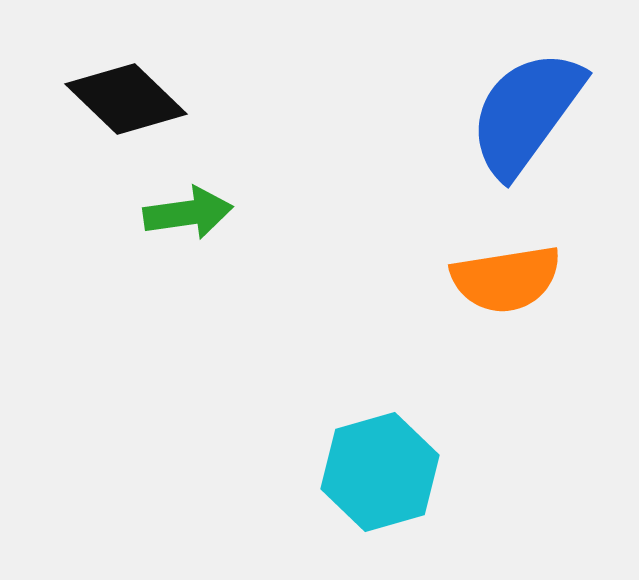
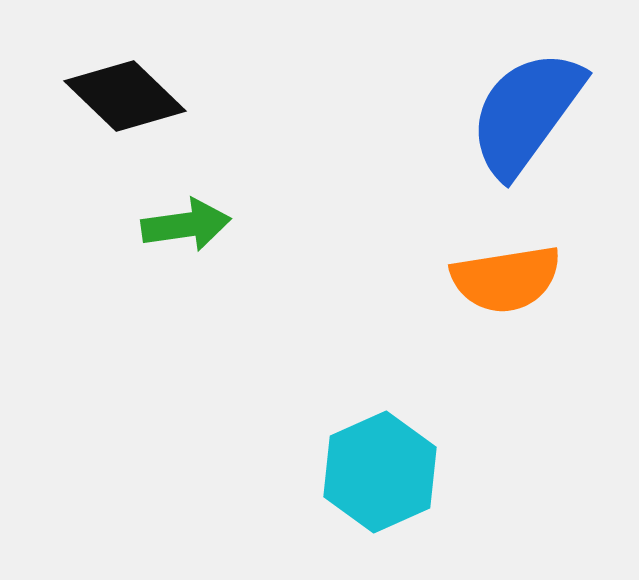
black diamond: moved 1 px left, 3 px up
green arrow: moved 2 px left, 12 px down
cyan hexagon: rotated 8 degrees counterclockwise
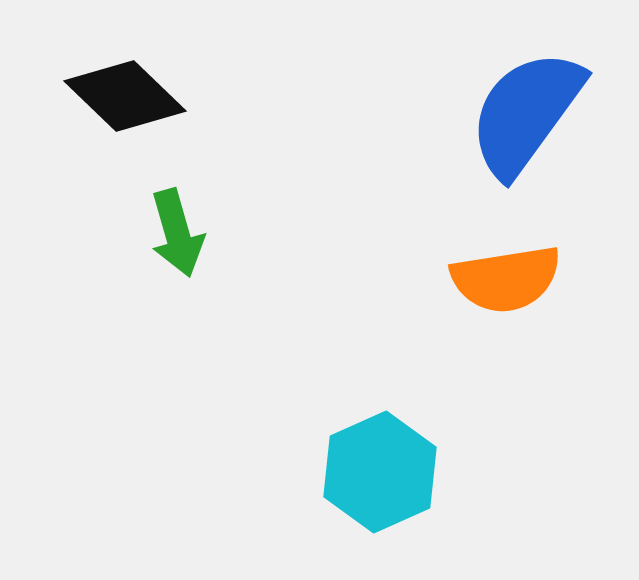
green arrow: moved 9 px left, 8 px down; rotated 82 degrees clockwise
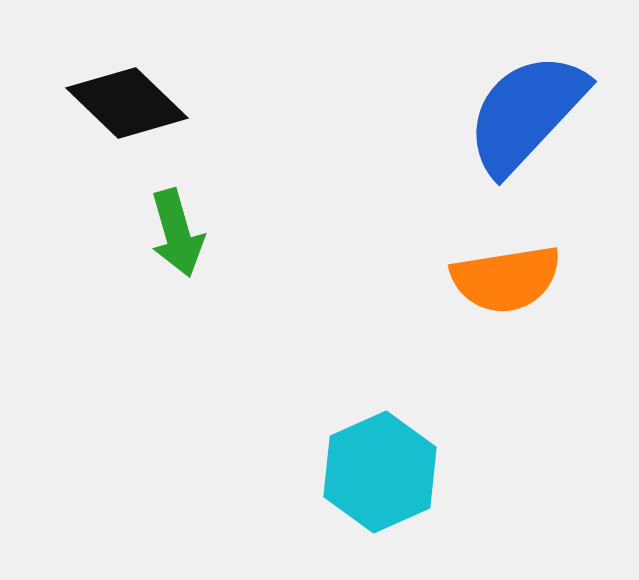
black diamond: moved 2 px right, 7 px down
blue semicircle: rotated 7 degrees clockwise
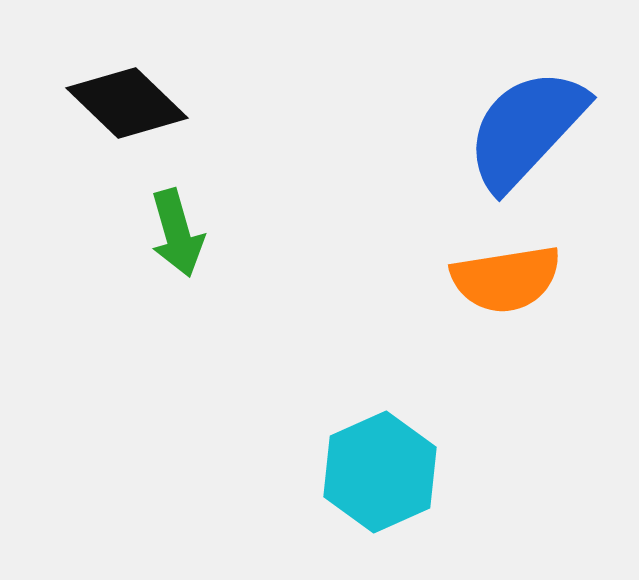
blue semicircle: moved 16 px down
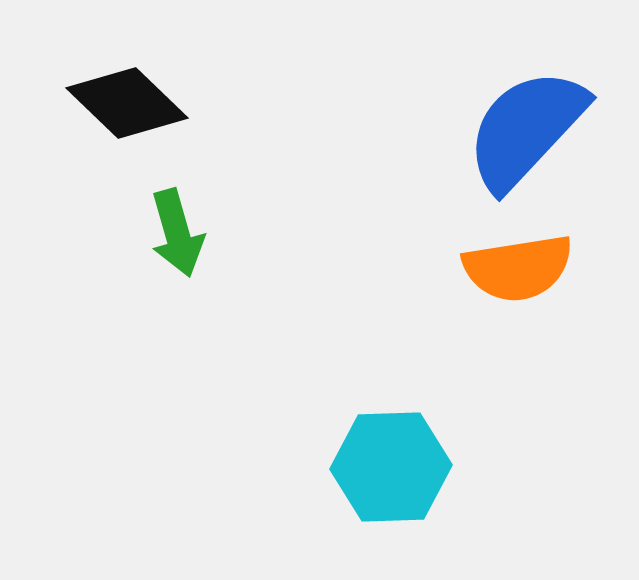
orange semicircle: moved 12 px right, 11 px up
cyan hexagon: moved 11 px right, 5 px up; rotated 22 degrees clockwise
